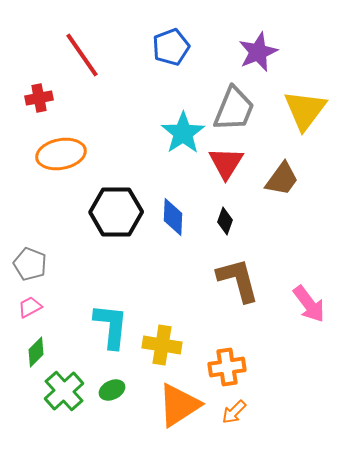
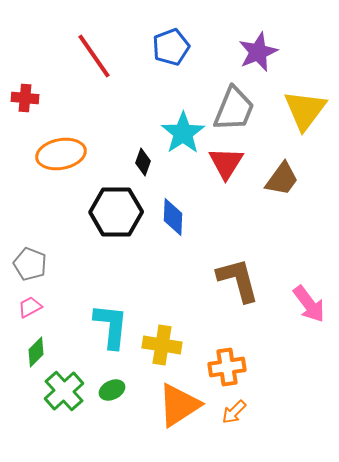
red line: moved 12 px right, 1 px down
red cross: moved 14 px left; rotated 16 degrees clockwise
black diamond: moved 82 px left, 59 px up
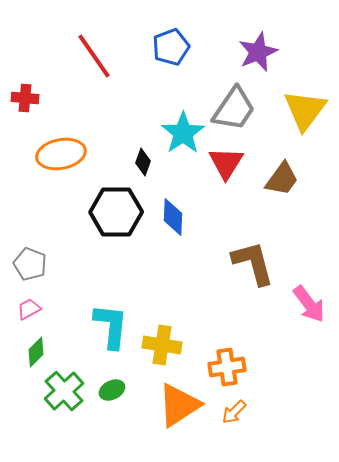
gray trapezoid: rotated 12 degrees clockwise
brown L-shape: moved 15 px right, 17 px up
pink trapezoid: moved 1 px left, 2 px down
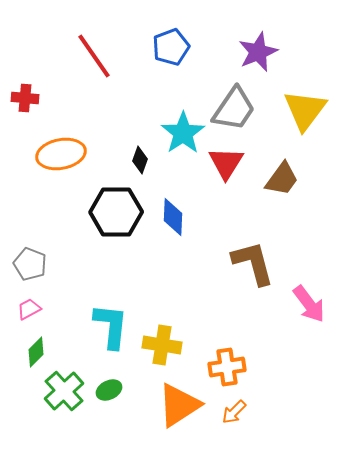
black diamond: moved 3 px left, 2 px up
green ellipse: moved 3 px left
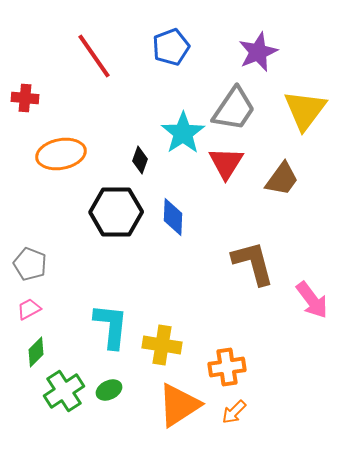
pink arrow: moved 3 px right, 4 px up
green cross: rotated 9 degrees clockwise
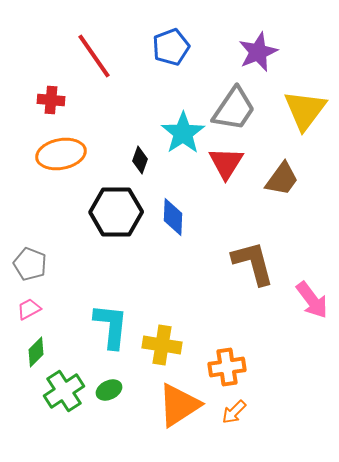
red cross: moved 26 px right, 2 px down
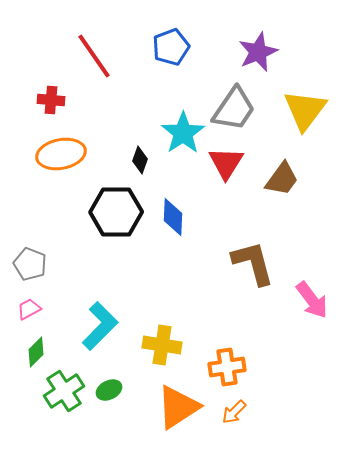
cyan L-shape: moved 11 px left; rotated 39 degrees clockwise
orange triangle: moved 1 px left, 2 px down
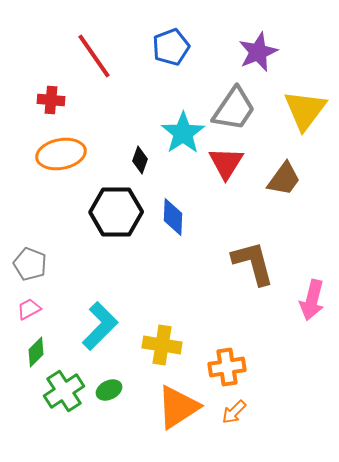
brown trapezoid: moved 2 px right
pink arrow: rotated 51 degrees clockwise
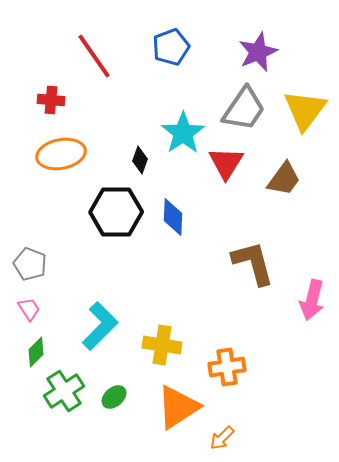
gray trapezoid: moved 10 px right
pink trapezoid: rotated 85 degrees clockwise
green ellipse: moved 5 px right, 7 px down; rotated 15 degrees counterclockwise
orange arrow: moved 12 px left, 26 px down
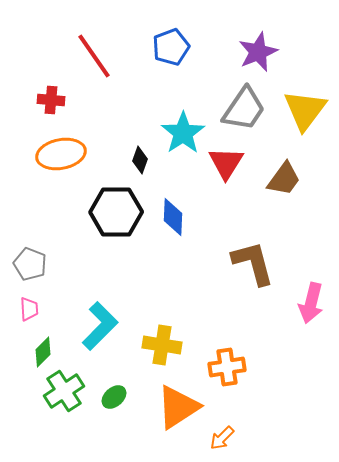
pink arrow: moved 1 px left, 3 px down
pink trapezoid: rotated 30 degrees clockwise
green diamond: moved 7 px right
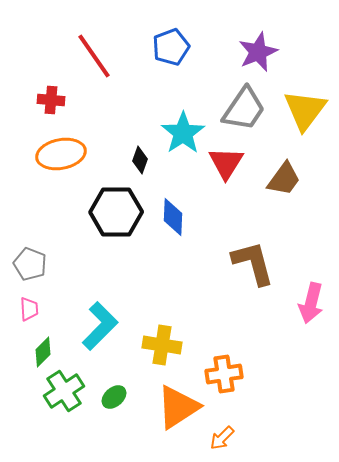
orange cross: moved 3 px left, 7 px down
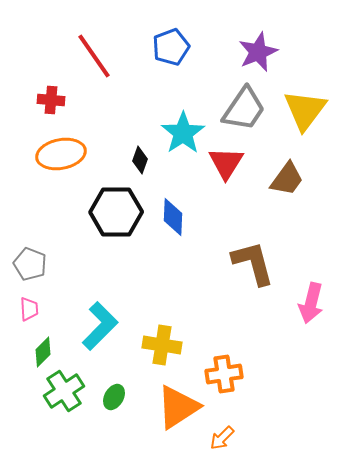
brown trapezoid: moved 3 px right
green ellipse: rotated 20 degrees counterclockwise
